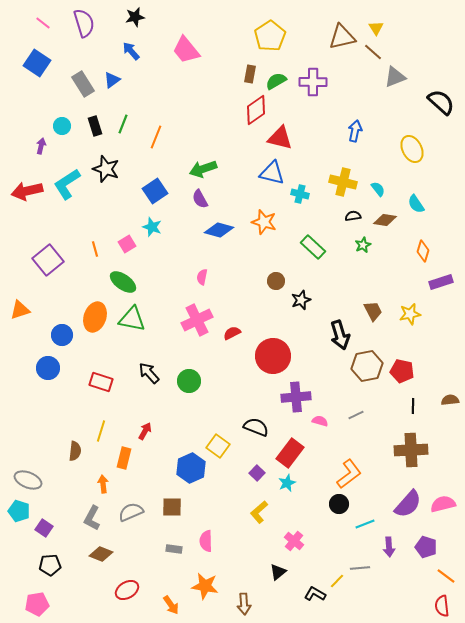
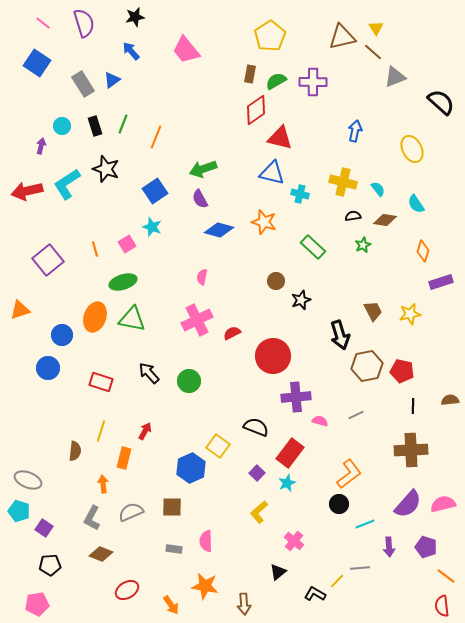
green ellipse at (123, 282): rotated 52 degrees counterclockwise
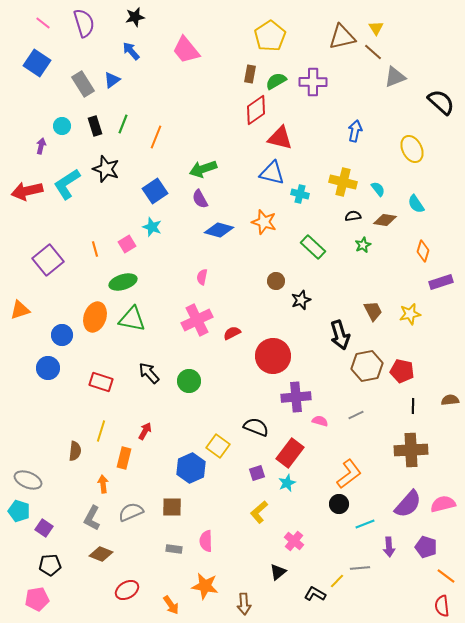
purple square at (257, 473): rotated 28 degrees clockwise
pink pentagon at (37, 604): moved 5 px up
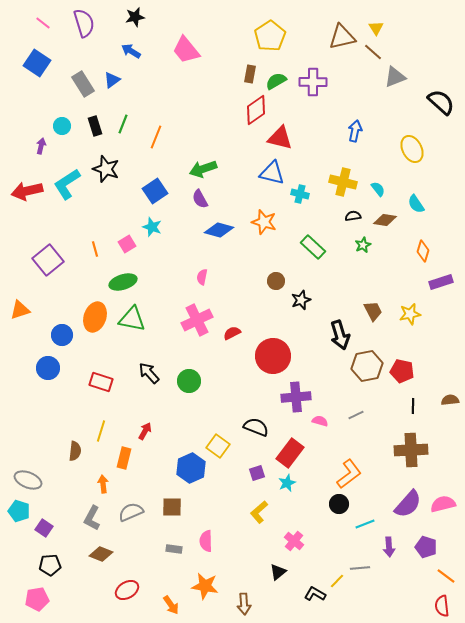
blue arrow at (131, 51): rotated 18 degrees counterclockwise
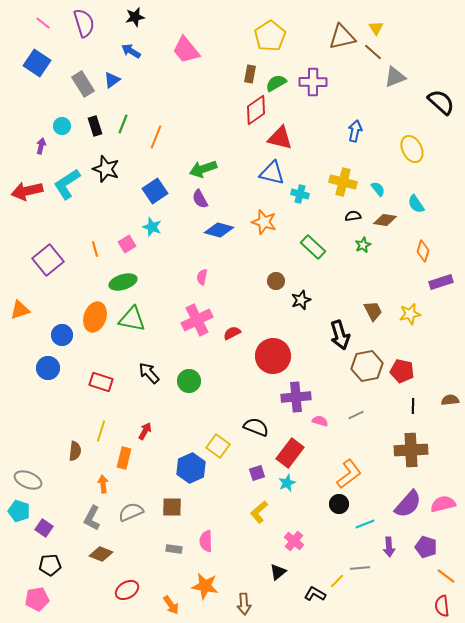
green semicircle at (276, 81): moved 2 px down
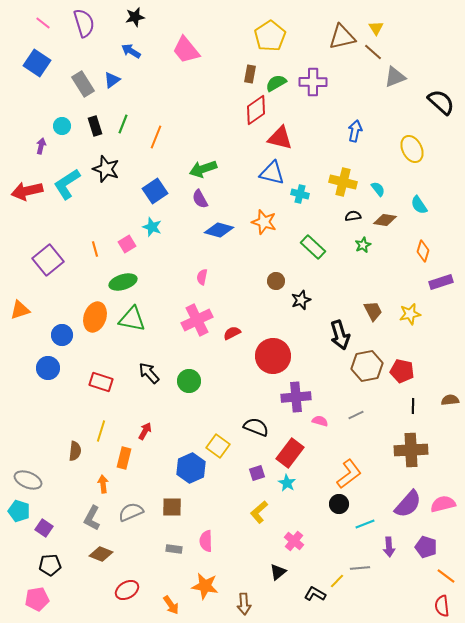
cyan semicircle at (416, 204): moved 3 px right, 1 px down
cyan star at (287, 483): rotated 18 degrees counterclockwise
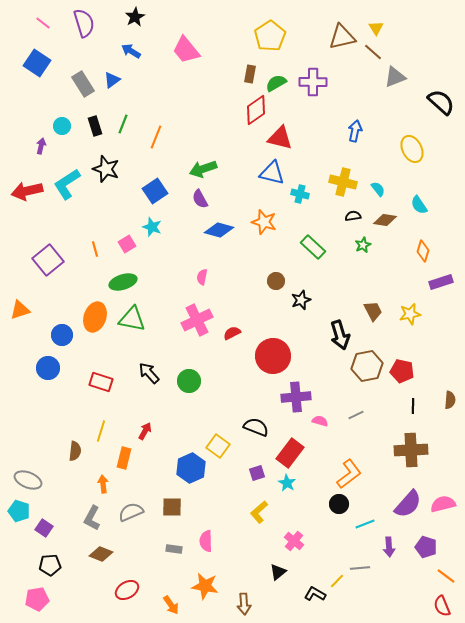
black star at (135, 17): rotated 18 degrees counterclockwise
brown semicircle at (450, 400): rotated 102 degrees clockwise
red semicircle at (442, 606): rotated 15 degrees counterclockwise
